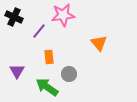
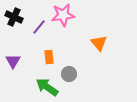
purple line: moved 4 px up
purple triangle: moved 4 px left, 10 px up
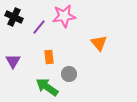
pink star: moved 1 px right, 1 px down
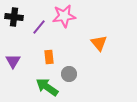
black cross: rotated 18 degrees counterclockwise
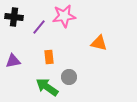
orange triangle: rotated 36 degrees counterclockwise
purple triangle: rotated 49 degrees clockwise
gray circle: moved 3 px down
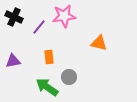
black cross: rotated 18 degrees clockwise
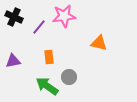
green arrow: moved 1 px up
